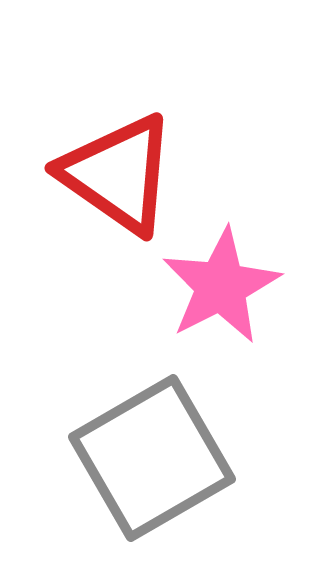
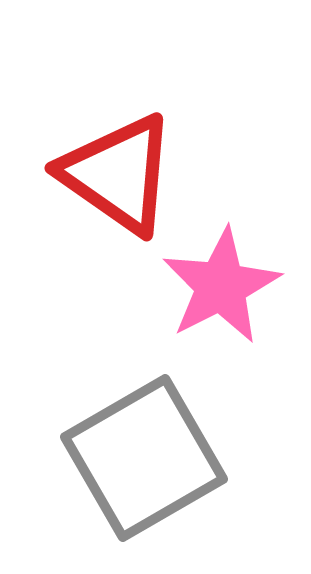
gray square: moved 8 px left
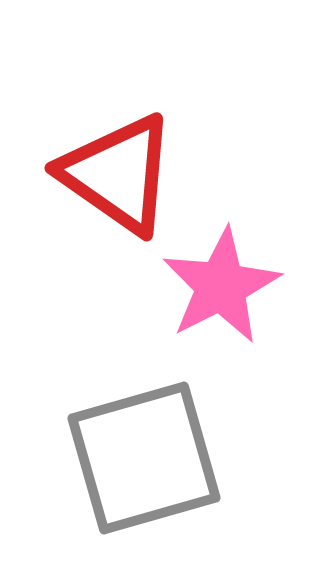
gray square: rotated 14 degrees clockwise
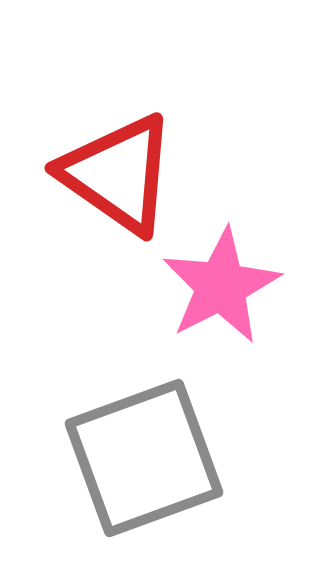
gray square: rotated 4 degrees counterclockwise
